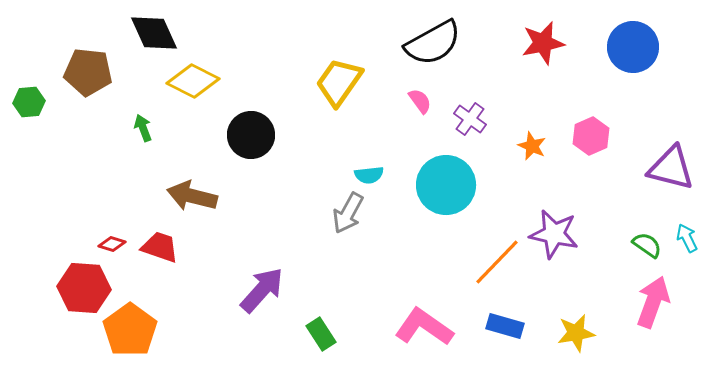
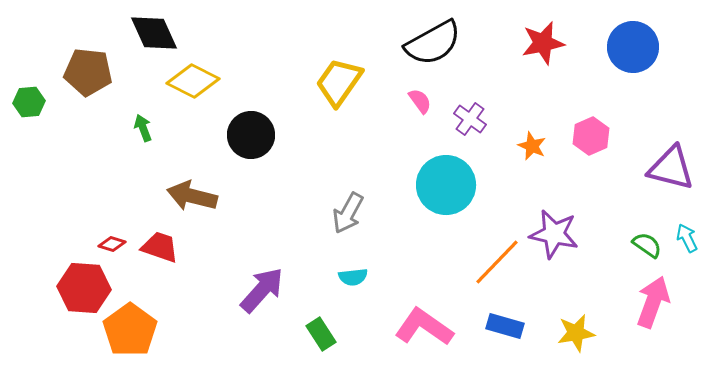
cyan semicircle: moved 16 px left, 102 px down
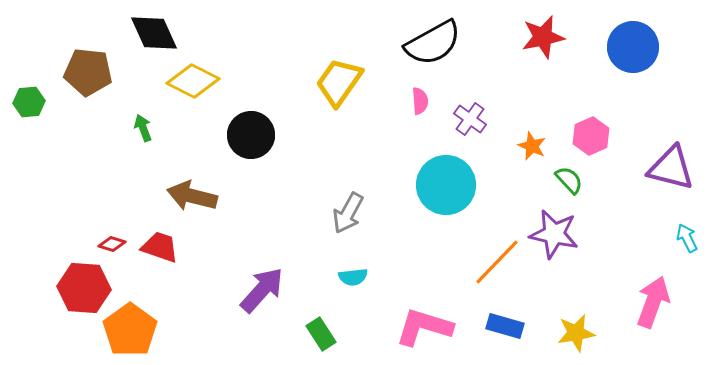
red star: moved 6 px up
pink semicircle: rotated 32 degrees clockwise
green semicircle: moved 78 px left, 65 px up; rotated 12 degrees clockwise
pink L-shape: rotated 18 degrees counterclockwise
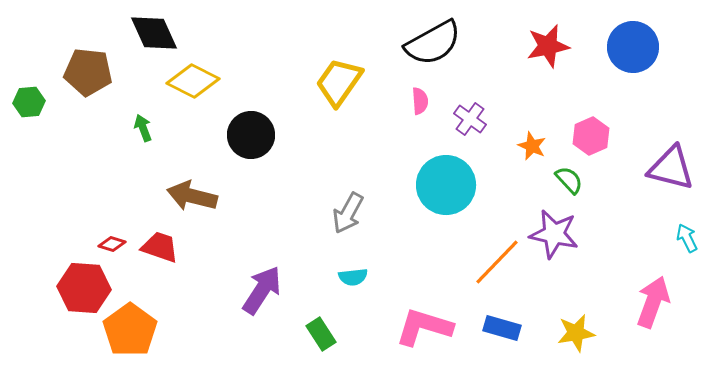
red star: moved 5 px right, 9 px down
purple arrow: rotated 9 degrees counterclockwise
blue rectangle: moved 3 px left, 2 px down
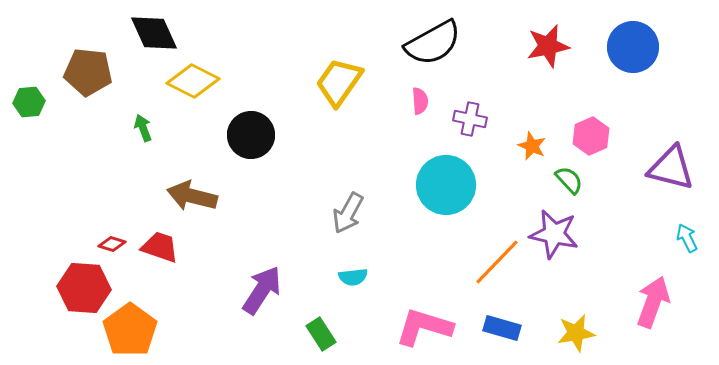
purple cross: rotated 24 degrees counterclockwise
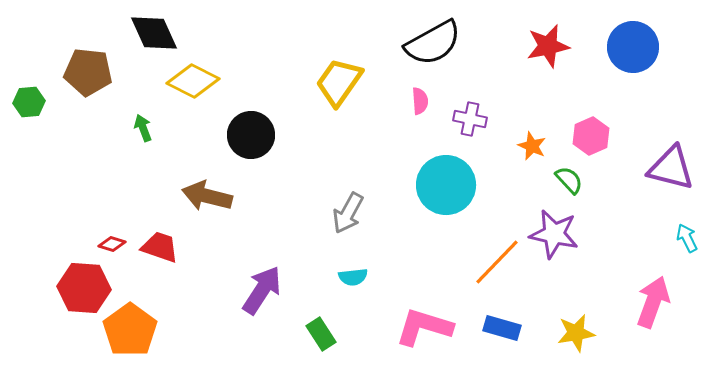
brown arrow: moved 15 px right
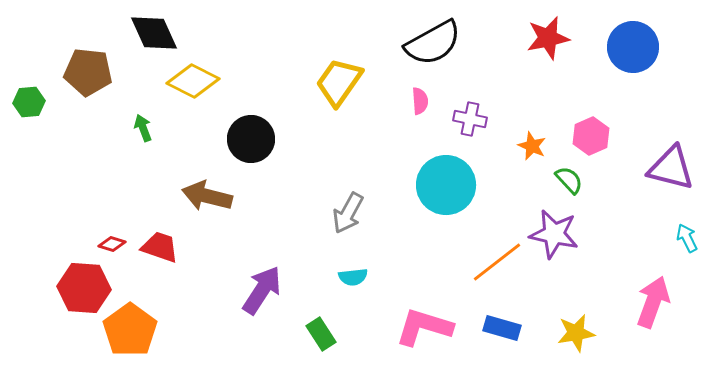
red star: moved 8 px up
black circle: moved 4 px down
orange line: rotated 8 degrees clockwise
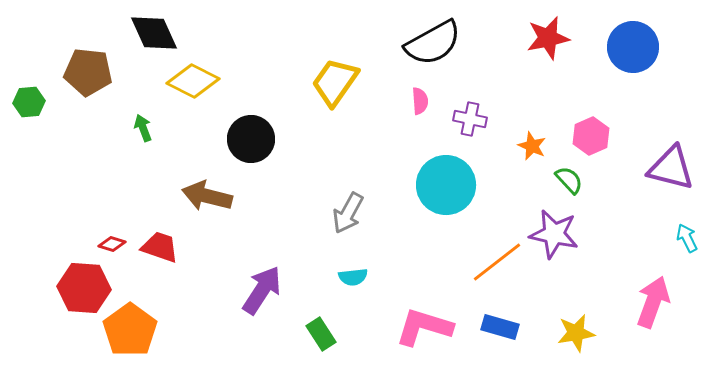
yellow trapezoid: moved 4 px left
blue rectangle: moved 2 px left, 1 px up
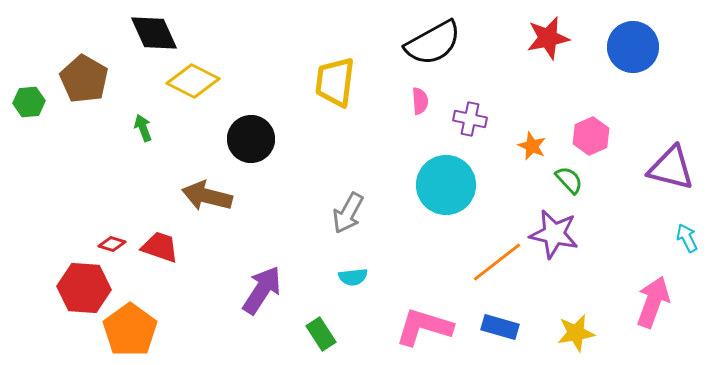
brown pentagon: moved 4 px left, 7 px down; rotated 24 degrees clockwise
yellow trapezoid: rotated 28 degrees counterclockwise
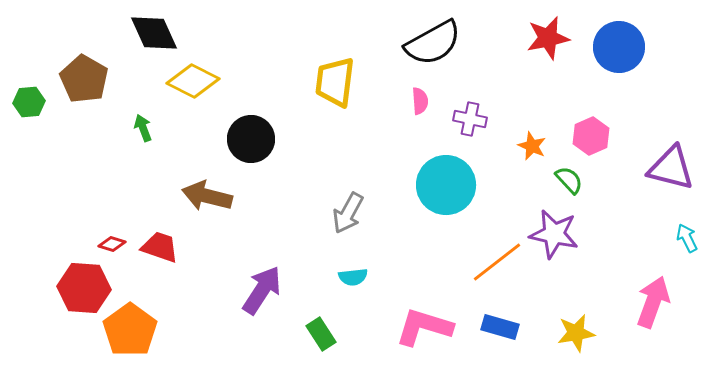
blue circle: moved 14 px left
